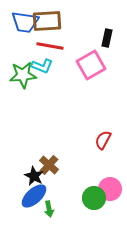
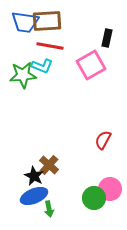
blue ellipse: rotated 20 degrees clockwise
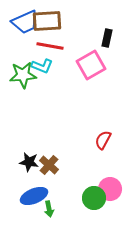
blue trapezoid: rotated 32 degrees counterclockwise
black star: moved 5 px left, 14 px up; rotated 18 degrees counterclockwise
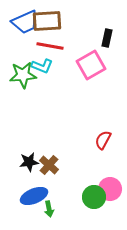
black star: rotated 18 degrees counterclockwise
green circle: moved 1 px up
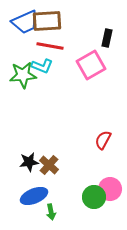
green arrow: moved 2 px right, 3 px down
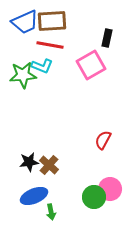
brown rectangle: moved 5 px right
red line: moved 1 px up
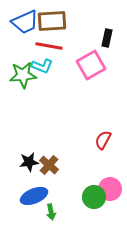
red line: moved 1 px left, 1 px down
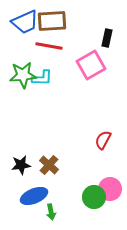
cyan L-shape: moved 12 px down; rotated 20 degrees counterclockwise
black star: moved 8 px left, 3 px down
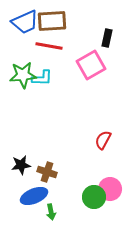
brown cross: moved 2 px left, 7 px down; rotated 24 degrees counterclockwise
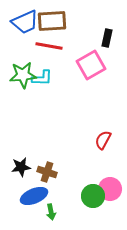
black star: moved 2 px down
green circle: moved 1 px left, 1 px up
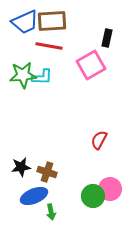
cyan L-shape: moved 1 px up
red semicircle: moved 4 px left
